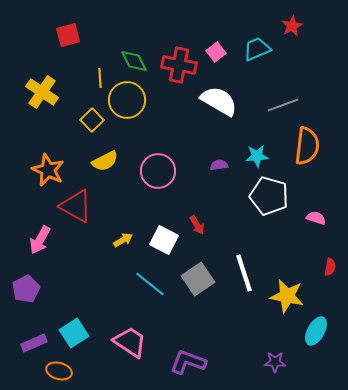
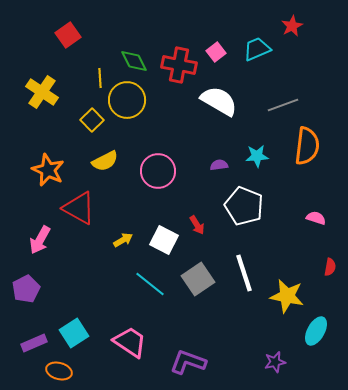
red square: rotated 20 degrees counterclockwise
white pentagon: moved 25 px left, 10 px down; rotated 6 degrees clockwise
red triangle: moved 3 px right, 2 px down
purple star: rotated 15 degrees counterclockwise
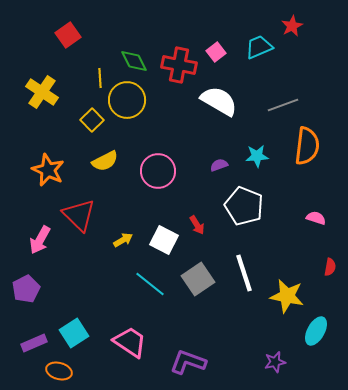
cyan trapezoid: moved 2 px right, 2 px up
purple semicircle: rotated 12 degrees counterclockwise
red triangle: moved 7 px down; rotated 15 degrees clockwise
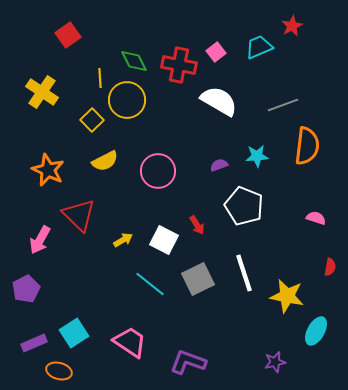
gray square: rotated 8 degrees clockwise
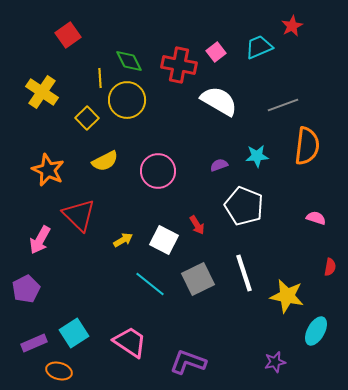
green diamond: moved 5 px left
yellow square: moved 5 px left, 2 px up
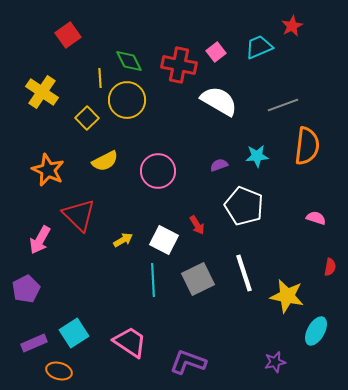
cyan line: moved 3 px right, 4 px up; rotated 48 degrees clockwise
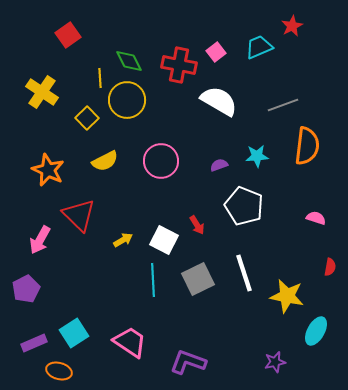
pink circle: moved 3 px right, 10 px up
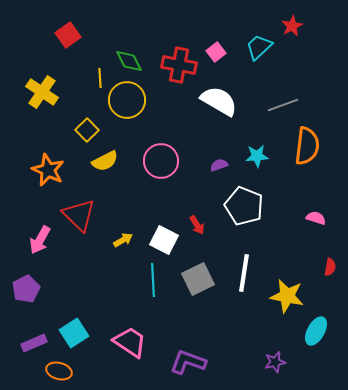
cyan trapezoid: rotated 20 degrees counterclockwise
yellow square: moved 12 px down
white line: rotated 27 degrees clockwise
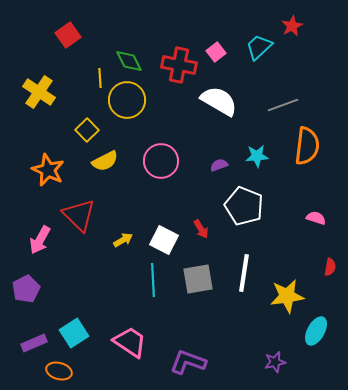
yellow cross: moved 3 px left
red arrow: moved 4 px right, 4 px down
gray square: rotated 16 degrees clockwise
yellow star: rotated 20 degrees counterclockwise
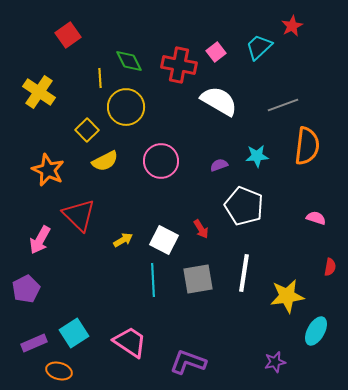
yellow circle: moved 1 px left, 7 px down
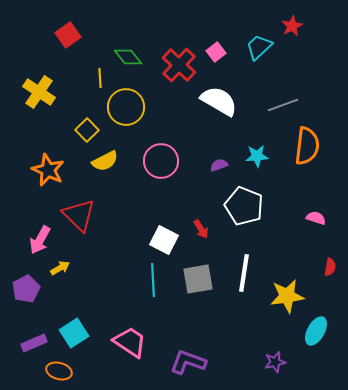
green diamond: moved 1 px left, 4 px up; rotated 12 degrees counterclockwise
red cross: rotated 32 degrees clockwise
yellow arrow: moved 63 px left, 28 px down
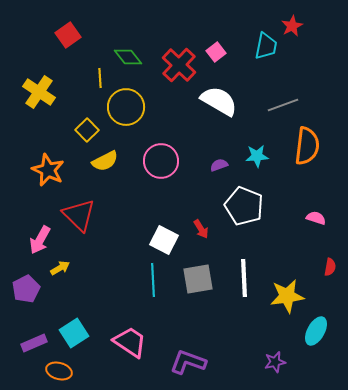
cyan trapezoid: moved 7 px right, 1 px up; rotated 144 degrees clockwise
white line: moved 5 px down; rotated 12 degrees counterclockwise
